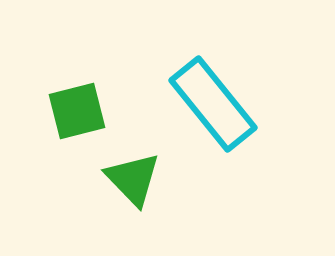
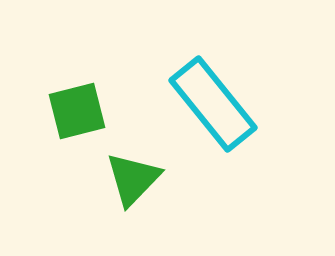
green triangle: rotated 28 degrees clockwise
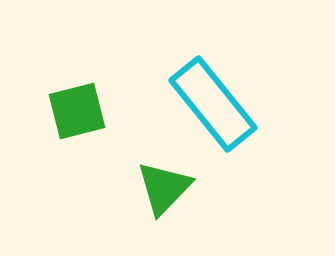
green triangle: moved 31 px right, 9 px down
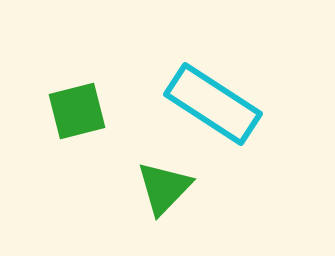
cyan rectangle: rotated 18 degrees counterclockwise
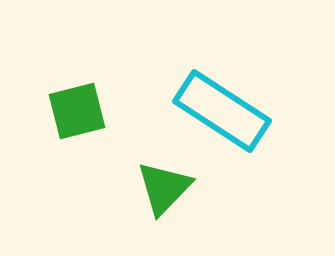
cyan rectangle: moved 9 px right, 7 px down
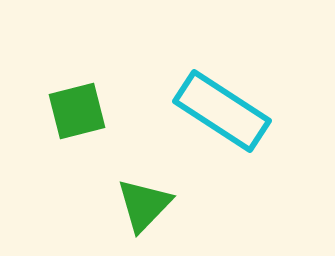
green triangle: moved 20 px left, 17 px down
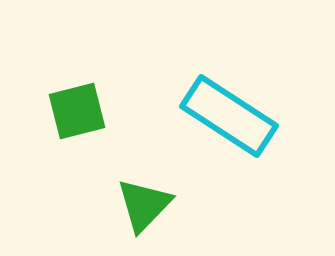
cyan rectangle: moved 7 px right, 5 px down
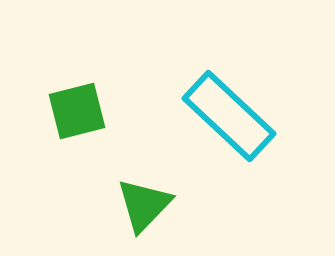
cyan rectangle: rotated 10 degrees clockwise
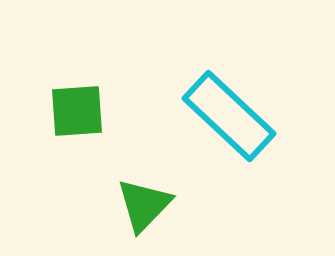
green square: rotated 10 degrees clockwise
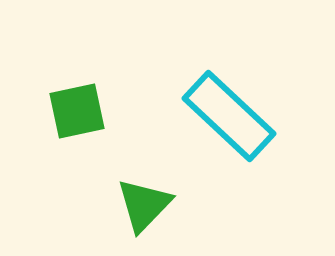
green square: rotated 8 degrees counterclockwise
